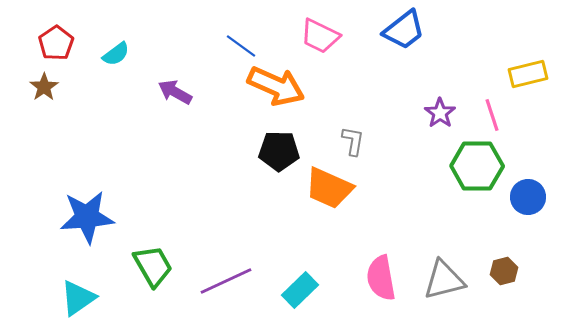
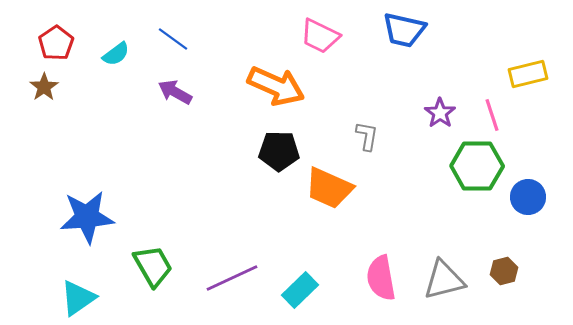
blue trapezoid: rotated 51 degrees clockwise
blue line: moved 68 px left, 7 px up
gray L-shape: moved 14 px right, 5 px up
purple line: moved 6 px right, 3 px up
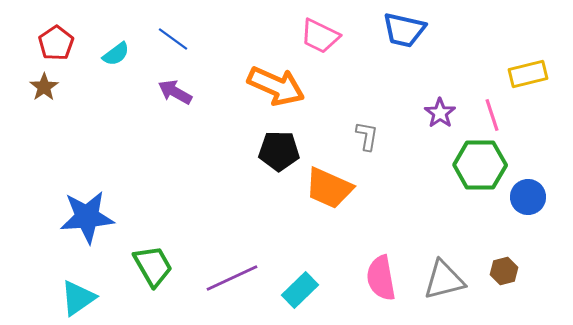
green hexagon: moved 3 px right, 1 px up
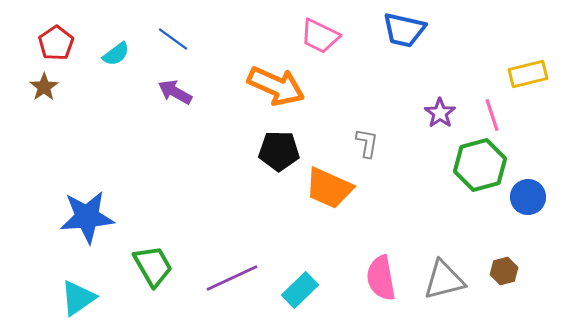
gray L-shape: moved 7 px down
green hexagon: rotated 15 degrees counterclockwise
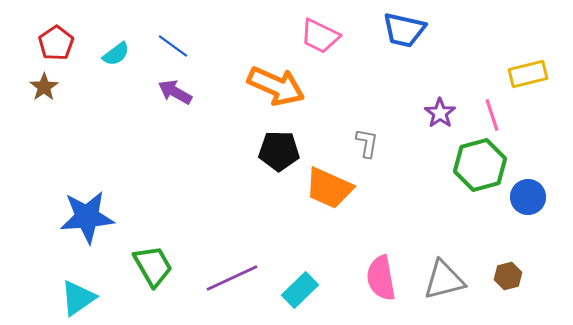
blue line: moved 7 px down
brown hexagon: moved 4 px right, 5 px down
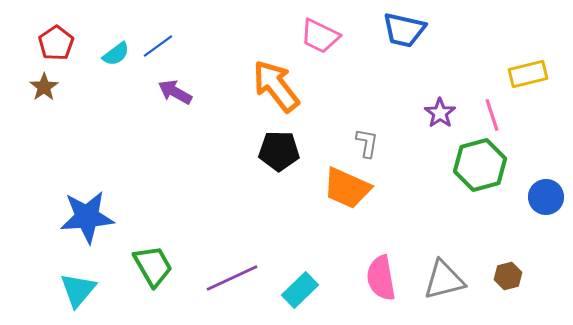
blue line: moved 15 px left; rotated 72 degrees counterclockwise
orange arrow: rotated 152 degrees counterclockwise
orange trapezoid: moved 18 px right
blue circle: moved 18 px right
cyan triangle: moved 8 px up; rotated 15 degrees counterclockwise
